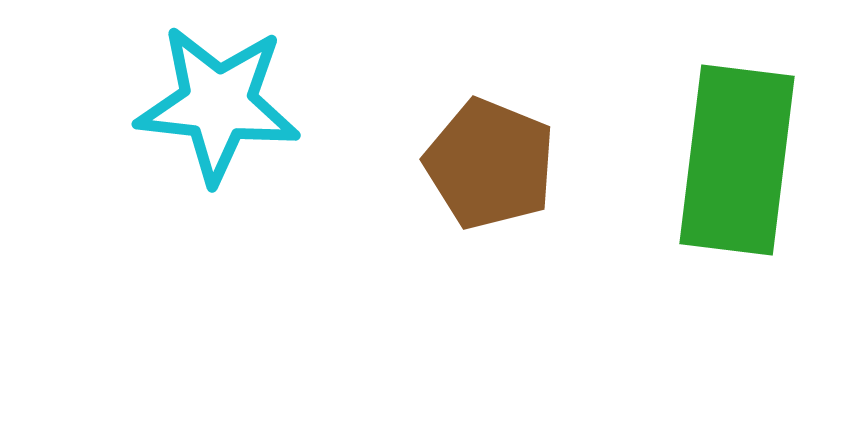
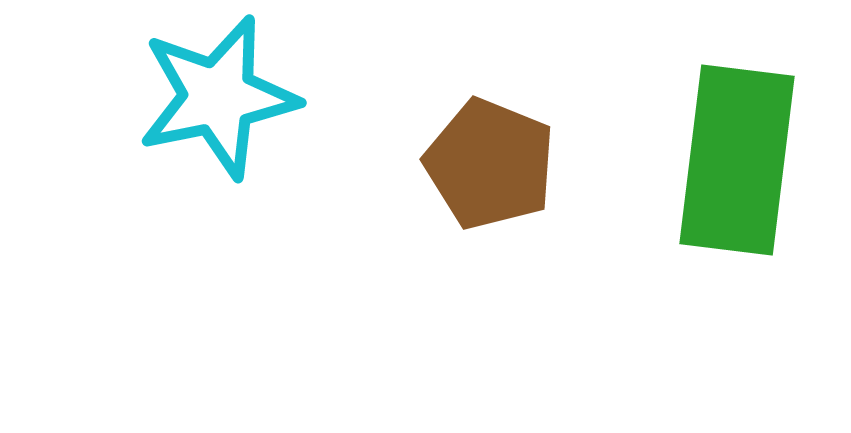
cyan star: moved 7 px up; rotated 18 degrees counterclockwise
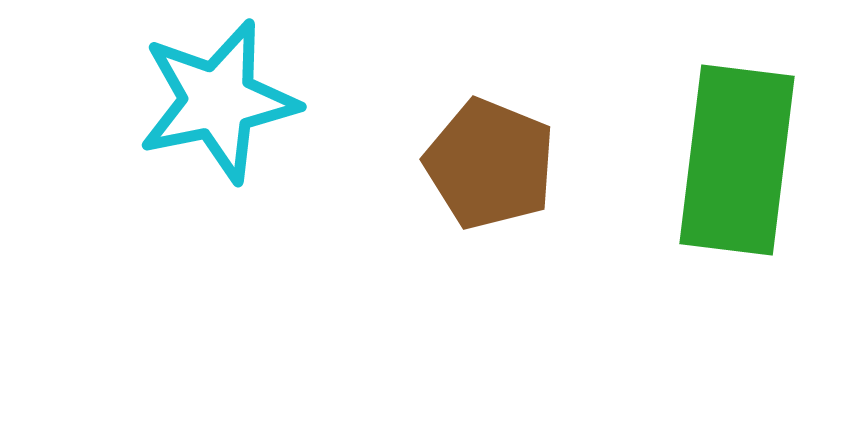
cyan star: moved 4 px down
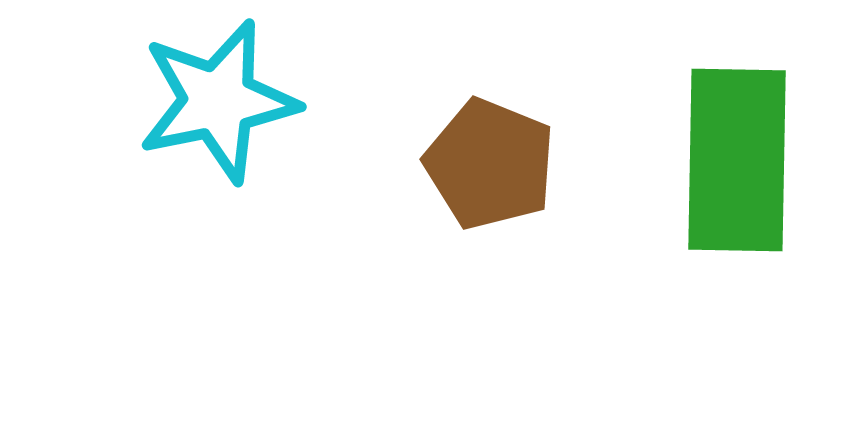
green rectangle: rotated 6 degrees counterclockwise
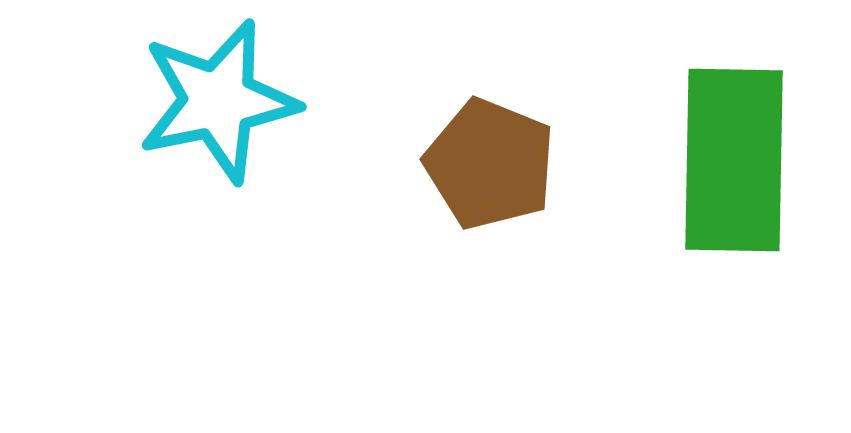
green rectangle: moved 3 px left
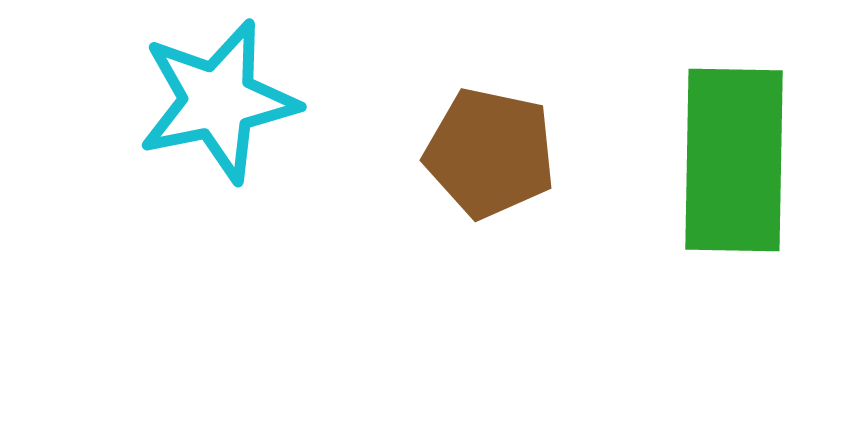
brown pentagon: moved 11 px up; rotated 10 degrees counterclockwise
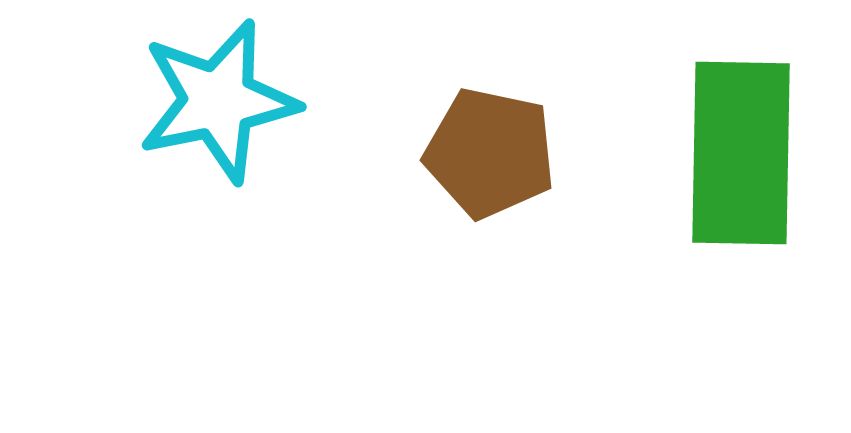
green rectangle: moved 7 px right, 7 px up
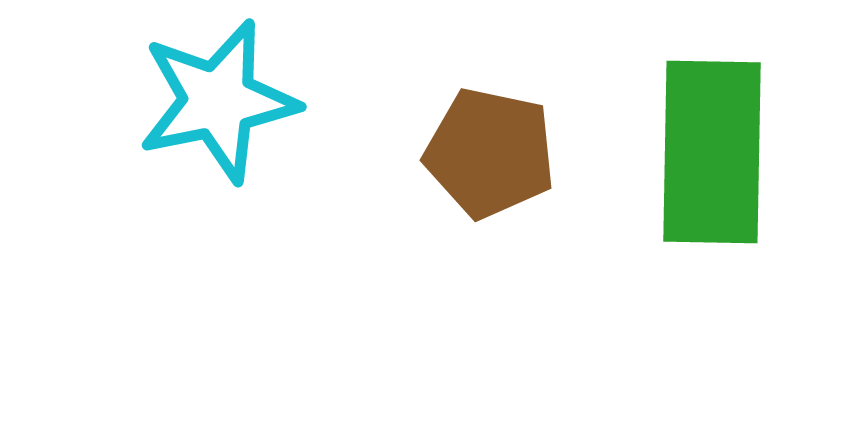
green rectangle: moved 29 px left, 1 px up
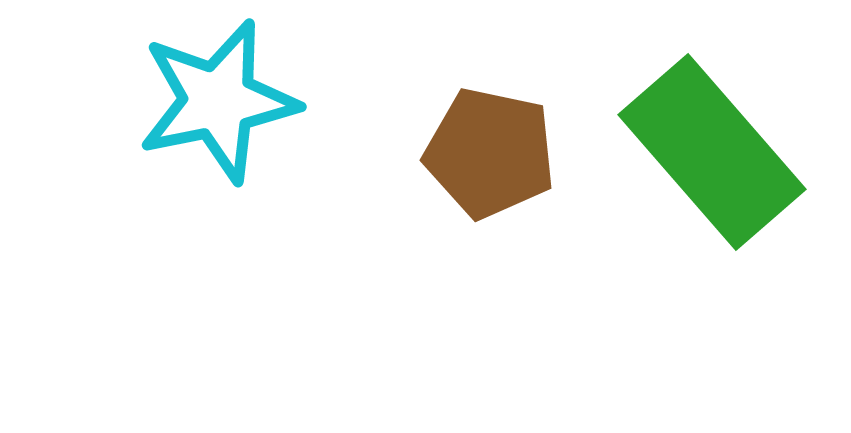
green rectangle: rotated 42 degrees counterclockwise
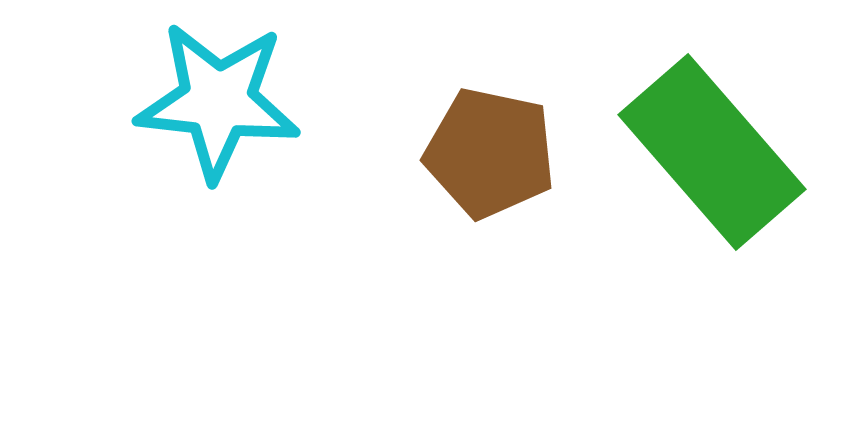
cyan star: rotated 18 degrees clockwise
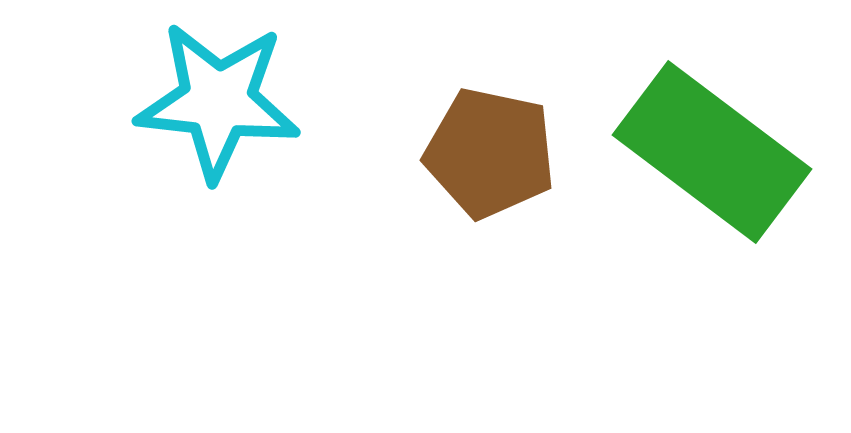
green rectangle: rotated 12 degrees counterclockwise
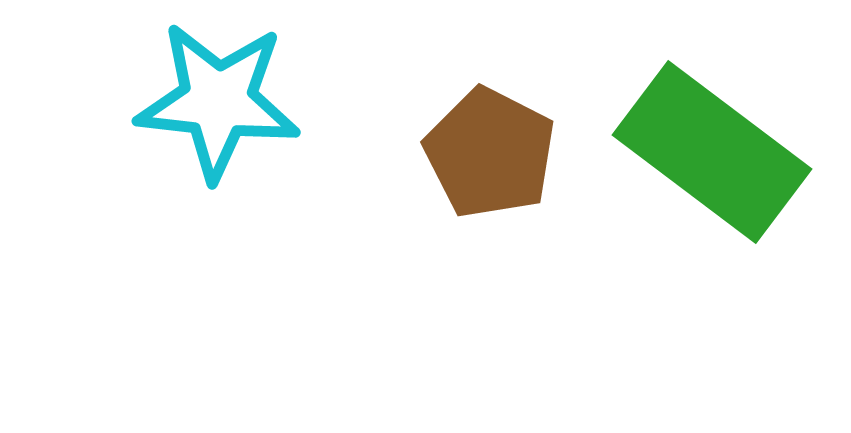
brown pentagon: rotated 15 degrees clockwise
